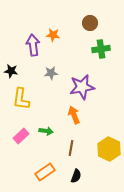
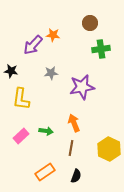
purple arrow: rotated 130 degrees counterclockwise
orange arrow: moved 8 px down
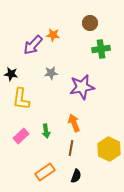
black star: moved 3 px down
green arrow: rotated 72 degrees clockwise
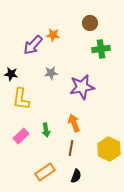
green arrow: moved 1 px up
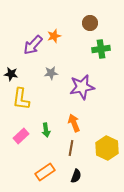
orange star: moved 1 px right, 1 px down; rotated 24 degrees counterclockwise
yellow hexagon: moved 2 px left, 1 px up
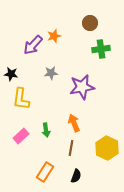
orange rectangle: rotated 24 degrees counterclockwise
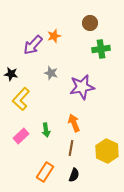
gray star: rotated 24 degrees clockwise
yellow L-shape: rotated 35 degrees clockwise
yellow hexagon: moved 3 px down
black semicircle: moved 2 px left, 1 px up
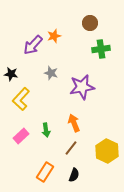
brown line: rotated 28 degrees clockwise
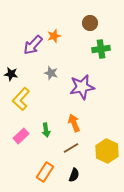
brown line: rotated 21 degrees clockwise
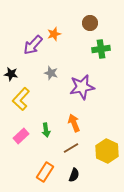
orange star: moved 2 px up
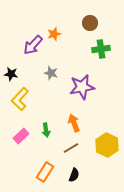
yellow L-shape: moved 1 px left
yellow hexagon: moved 6 px up
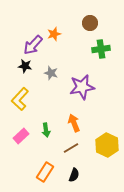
black star: moved 14 px right, 8 px up
